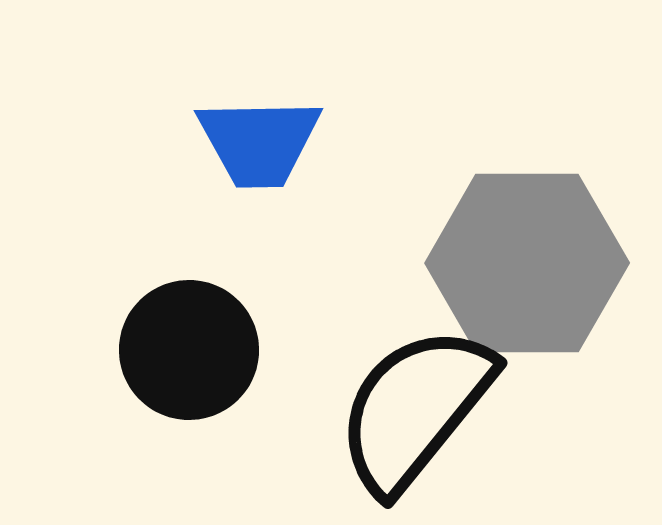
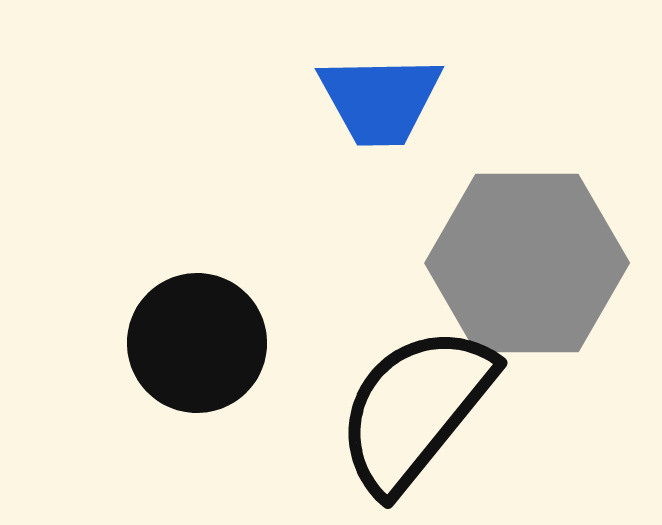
blue trapezoid: moved 121 px right, 42 px up
black circle: moved 8 px right, 7 px up
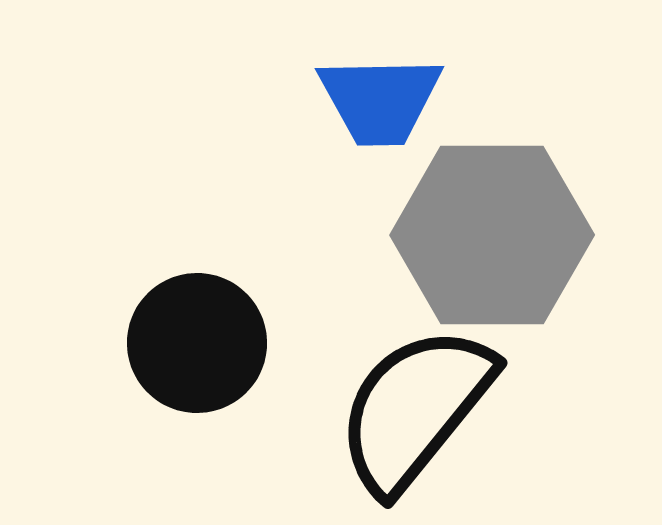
gray hexagon: moved 35 px left, 28 px up
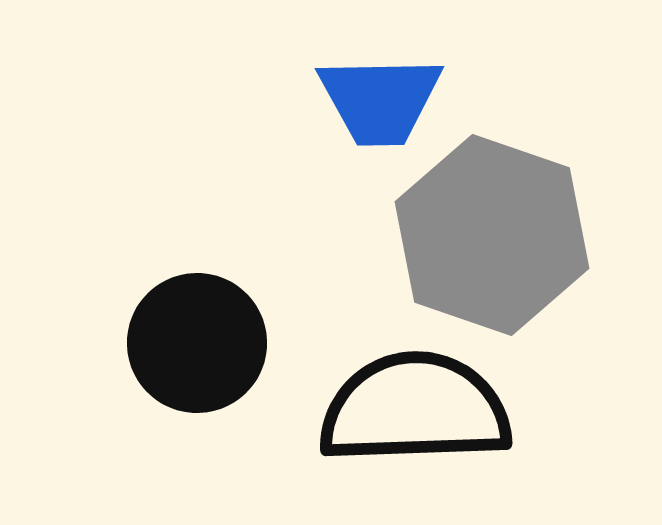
gray hexagon: rotated 19 degrees clockwise
black semicircle: rotated 49 degrees clockwise
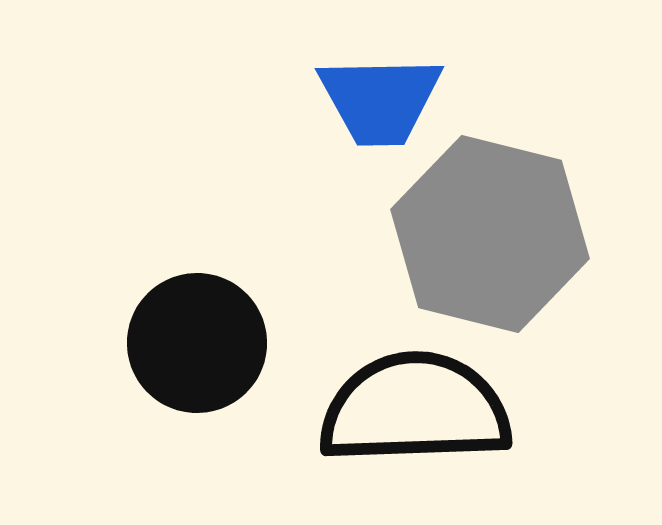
gray hexagon: moved 2 px left, 1 px up; rotated 5 degrees counterclockwise
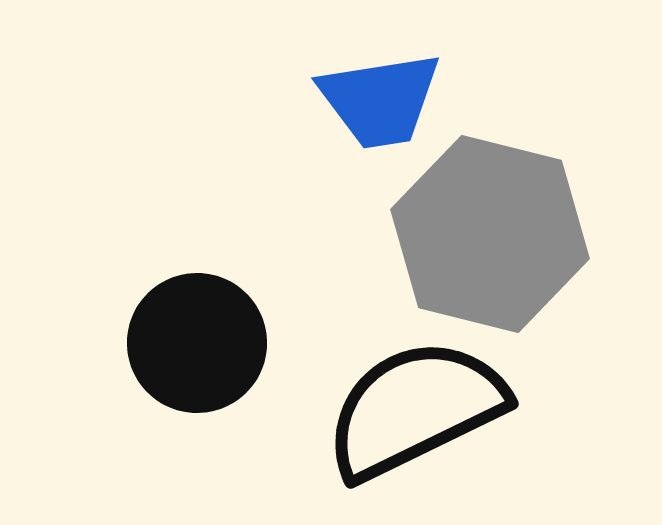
blue trapezoid: rotated 8 degrees counterclockwise
black semicircle: rotated 24 degrees counterclockwise
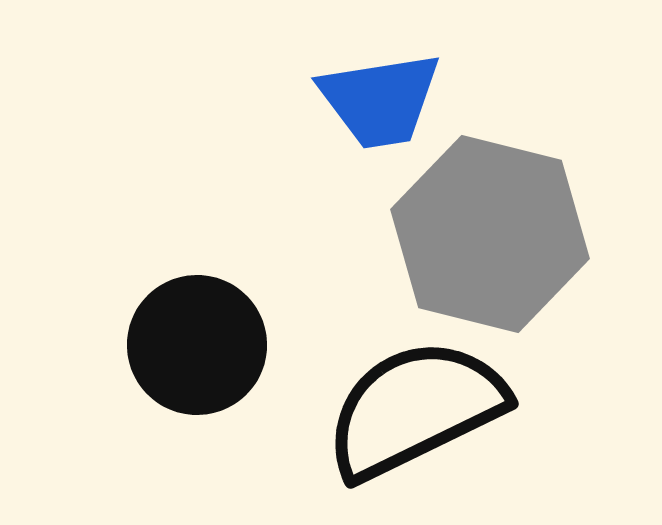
black circle: moved 2 px down
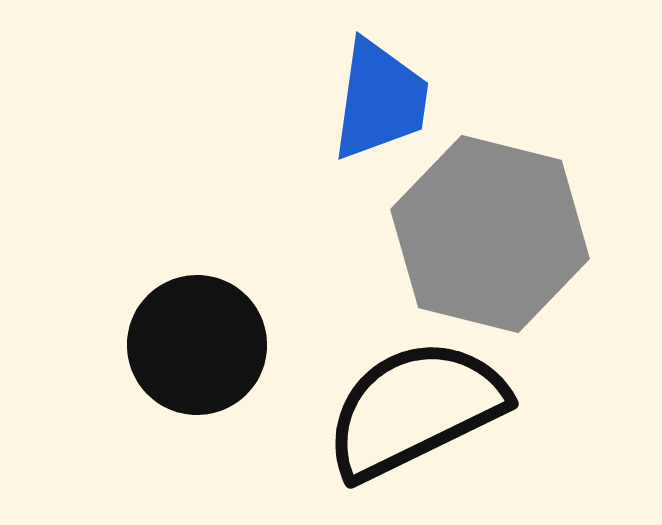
blue trapezoid: rotated 73 degrees counterclockwise
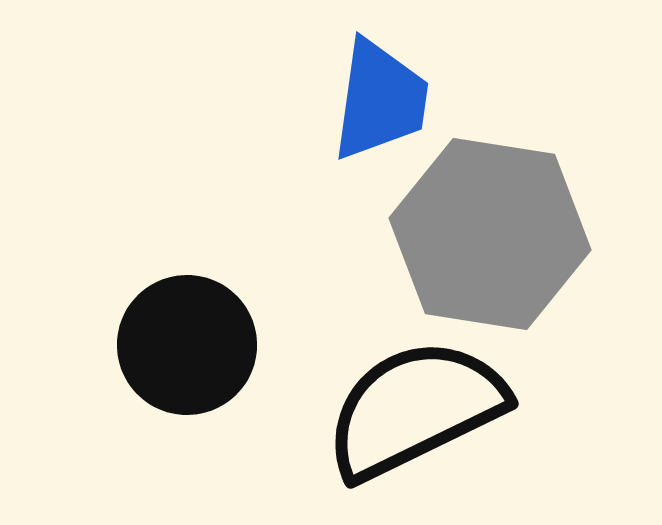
gray hexagon: rotated 5 degrees counterclockwise
black circle: moved 10 px left
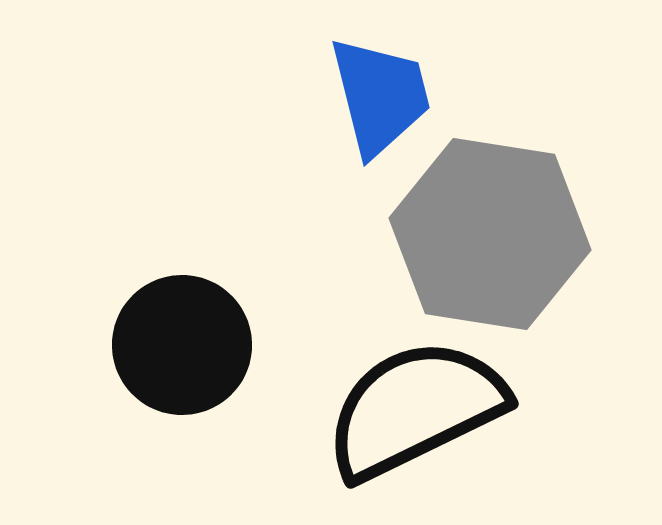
blue trapezoid: moved 4 px up; rotated 22 degrees counterclockwise
black circle: moved 5 px left
